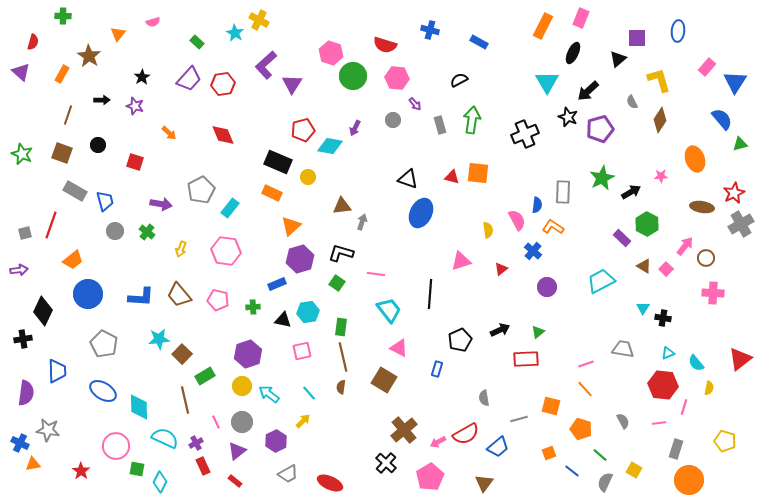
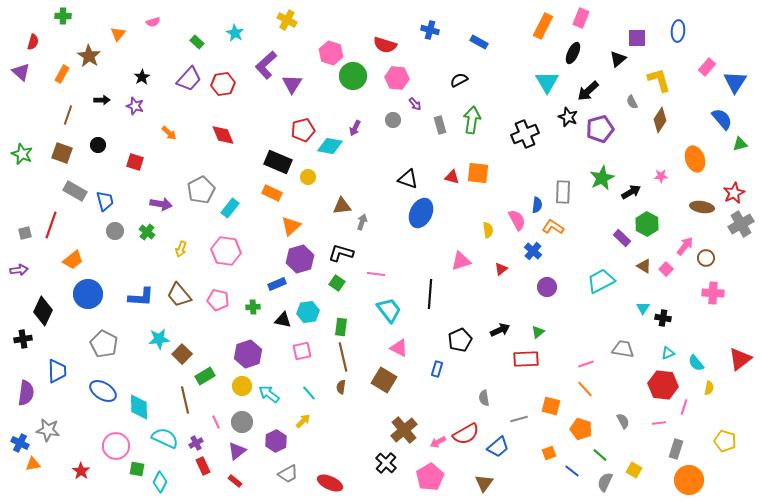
yellow cross at (259, 20): moved 28 px right
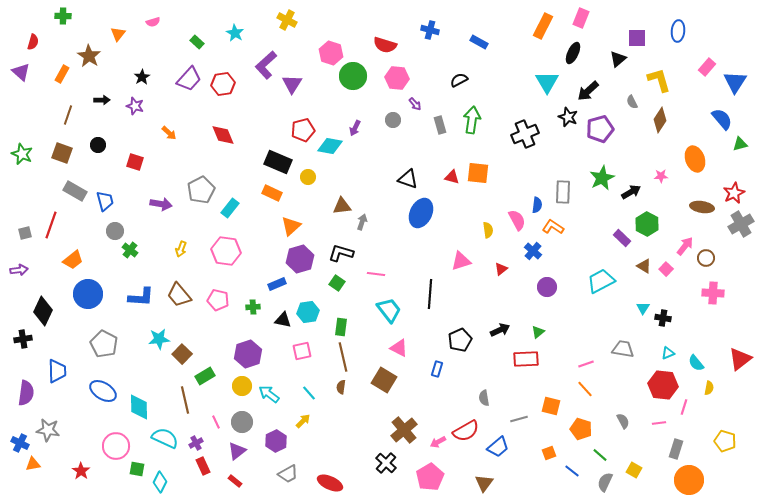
green cross at (147, 232): moved 17 px left, 18 px down
red semicircle at (466, 434): moved 3 px up
